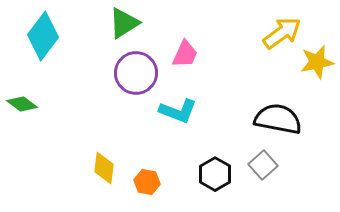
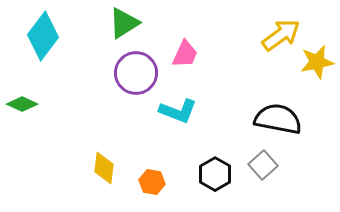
yellow arrow: moved 1 px left, 2 px down
green diamond: rotated 12 degrees counterclockwise
orange hexagon: moved 5 px right
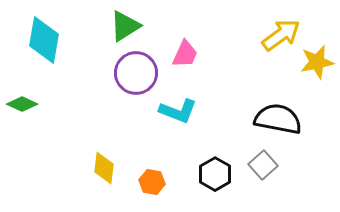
green triangle: moved 1 px right, 3 px down
cyan diamond: moved 1 px right, 4 px down; rotated 27 degrees counterclockwise
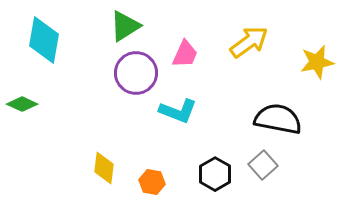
yellow arrow: moved 32 px left, 7 px down
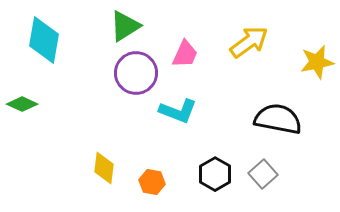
gray square: moved 9 px down
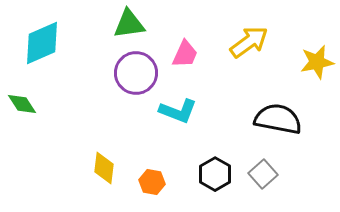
green triangle: moved 4 px right, 2 px up; rotated 24 degrees clockwise
cyan diamond: moved 2 px left, 3 px down; rotated 57 degrees clockwise
green diamond: rotated 32 degrees clockwise
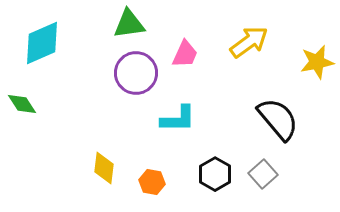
cyan L-shape: moved 8 px down; rotated 21 degrees counterclockwise
black semicircle: rotated 39 degrees clockwise
